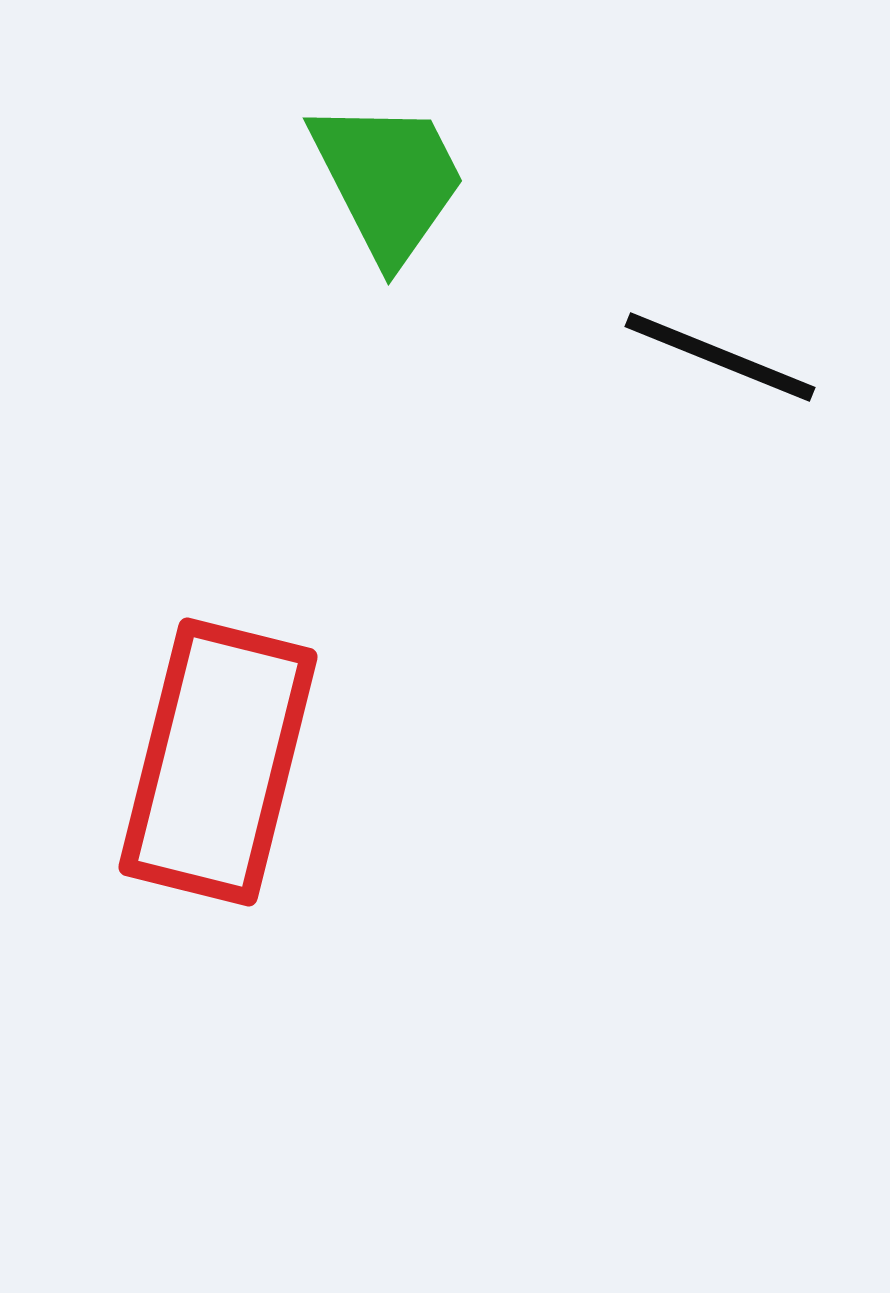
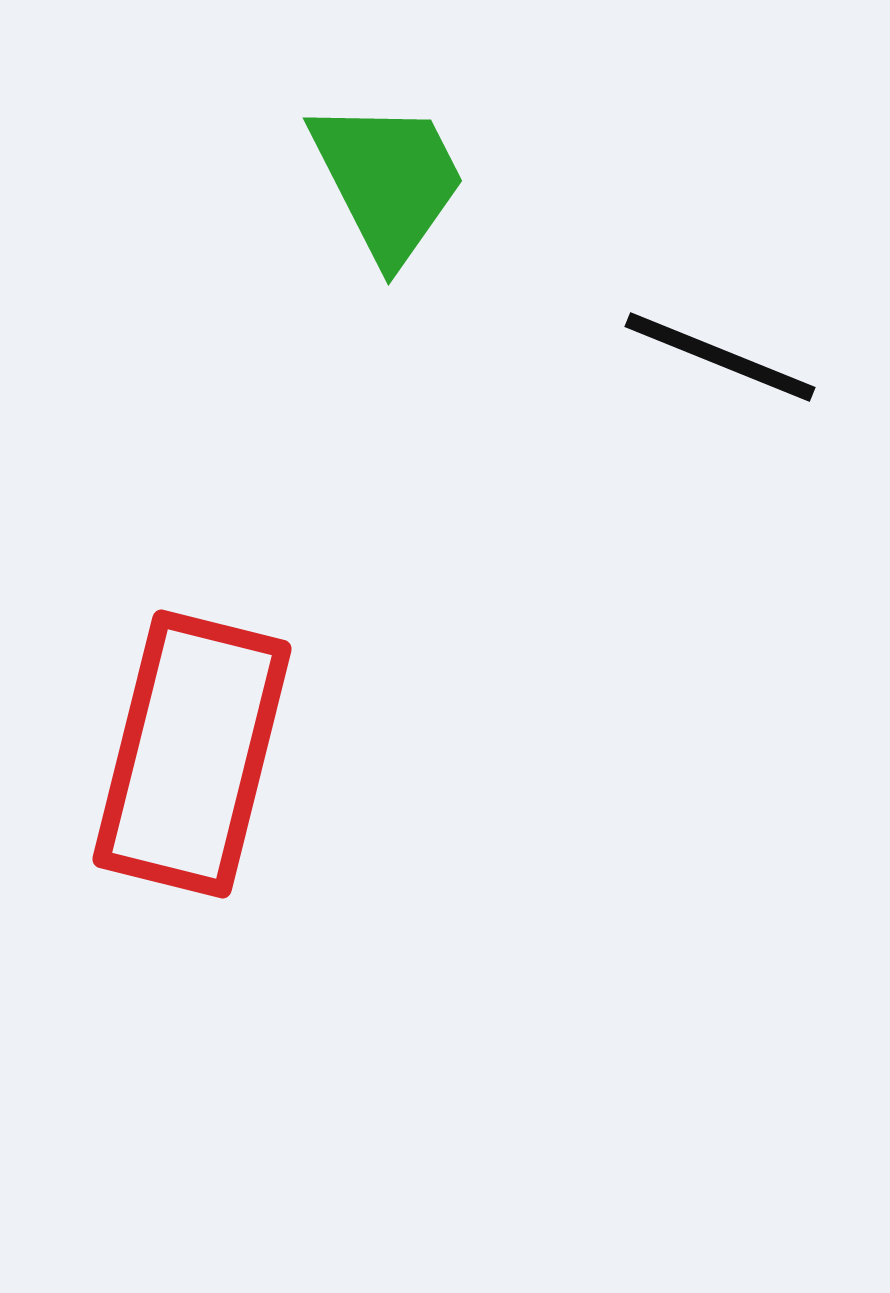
red rectangle: moved 26 px left, 8 px up
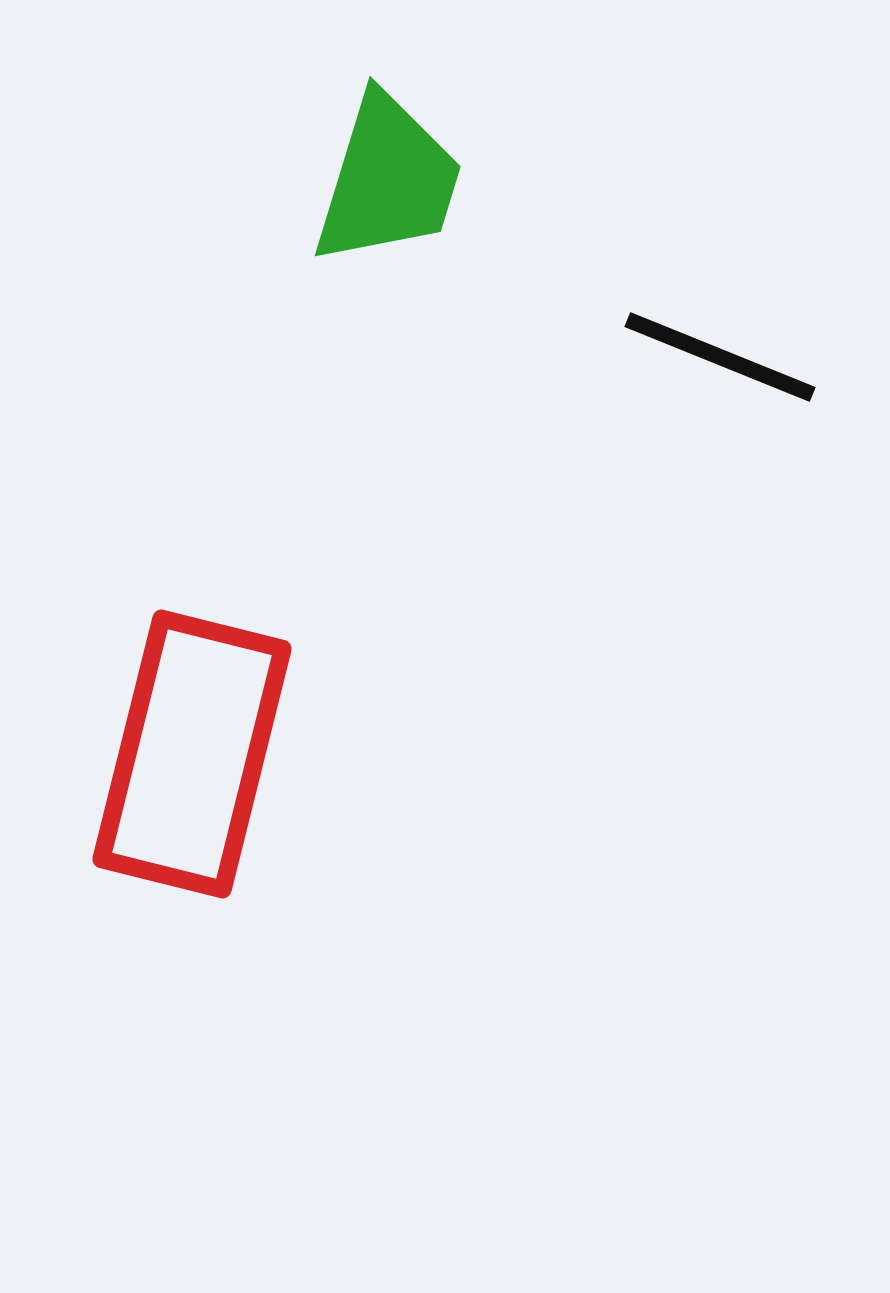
green trapezoid: rotated 44 degrees clockwise
